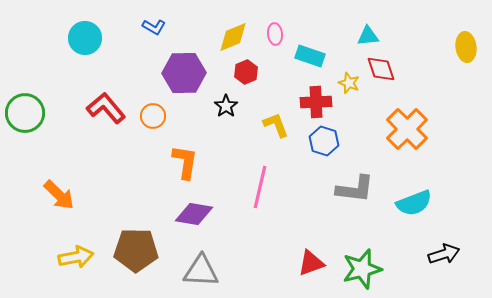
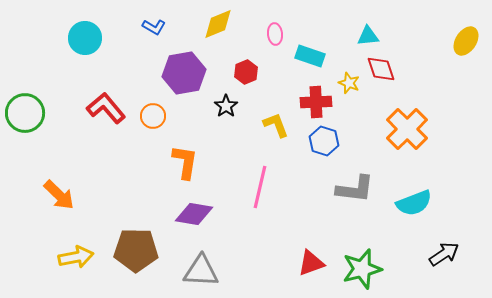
yellow diamond: moved 15 px left, 13 px up
yellow ellipse: moved 6 px up; rotated 40 degrees clockwise
purple hexagon: rotated 9 degrees counterclockwise
black arrow: rotated 16 degrees counterclockwise
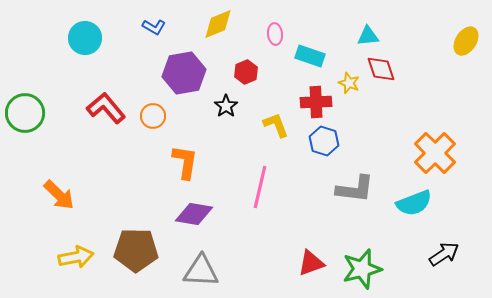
orange cross: moved 28 px right, 24 px down
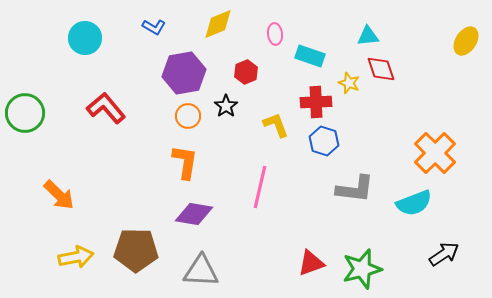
orange circle: moved 35 px right
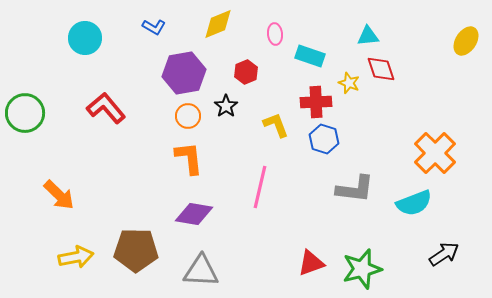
blue hexagon: moved 2 px up
orange L-shape: moved 4 px right, 4 px up; rotated 15 degrees counterclockwise
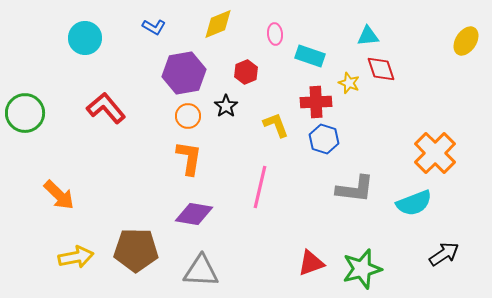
orange L-shape: rotated 15 degrees clockwise
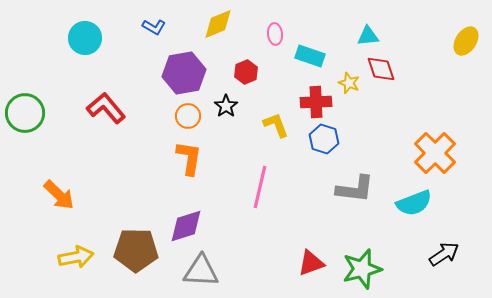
purple diamond: moved 8 px left, 12 px down; rotated 27 degrees counterclockwise
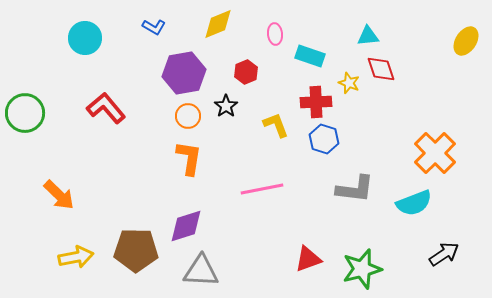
pink line: moved 2 px right, 2 px down; rotated 66 degrees clockwise
red triangle: moved 3 px left, 4 px up
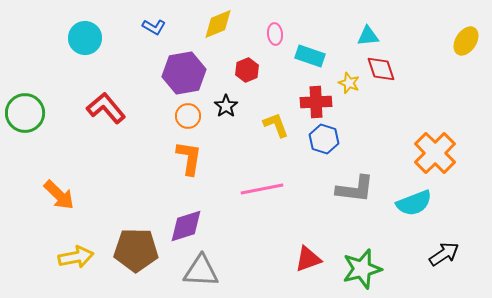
red hexagon: moved 1 px right, 2 px up
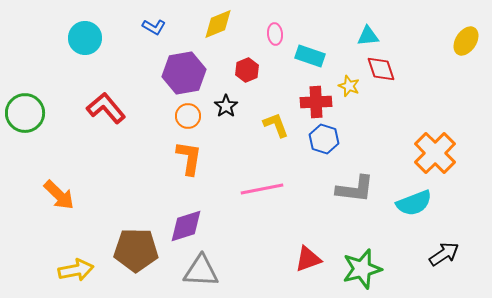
yellow star: moved 3 px down
yellow arrow: moved 13 px down
